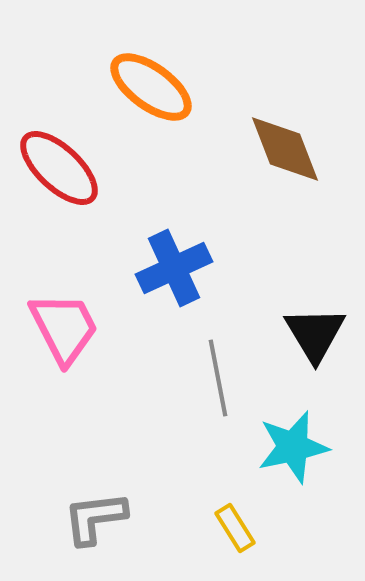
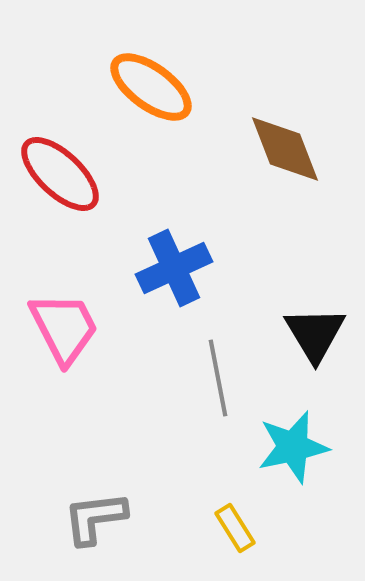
red ellipse: moved 1 px right, 6 px down
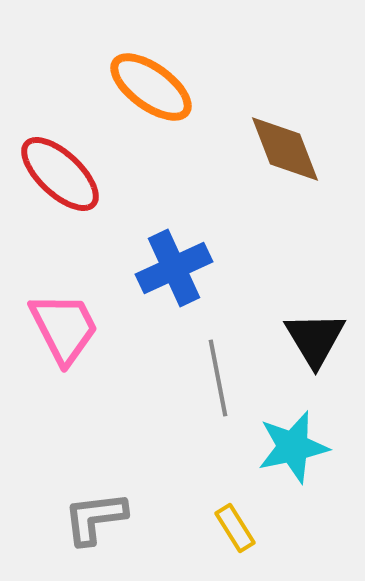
black triangle: moved 5 px down
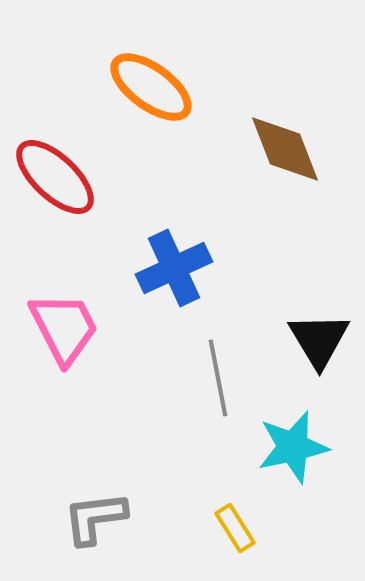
red ellipse: moved 5 px left, 3 px down
black triangle: moved 4 px right, 1 px down
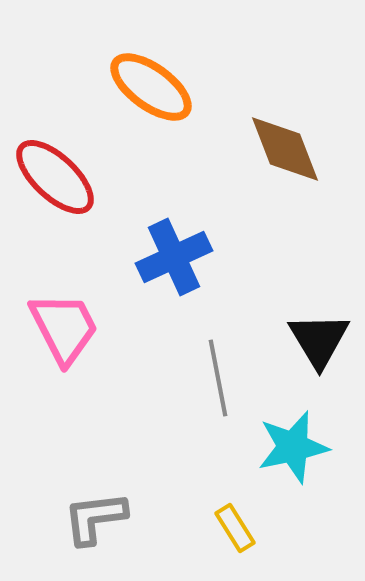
blue cross: moved 11 px up
